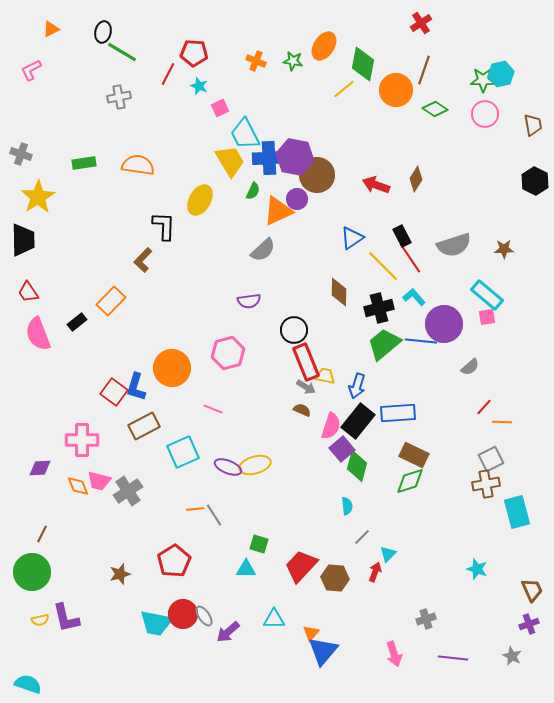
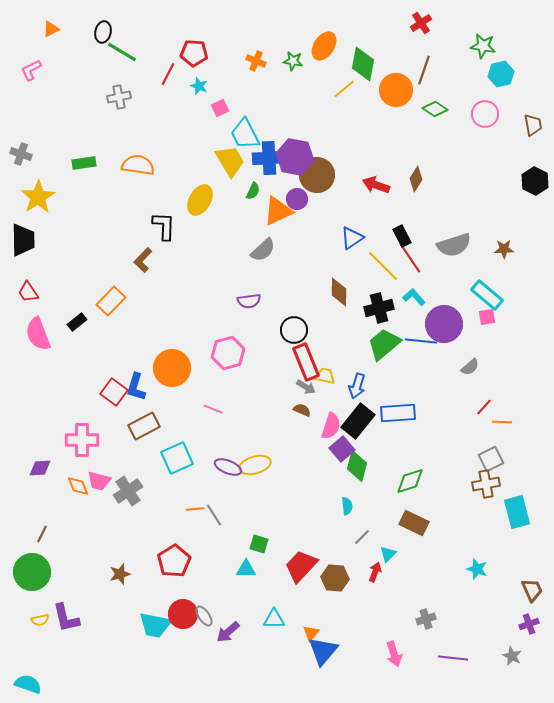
green star at (483, 80): moved 34 px up; rotated 10 degrees clockwise
cyan square at (183, 452): moved 6 px left, 6 px down
brown rectangle at (414, 455): moved 68 px down
cyan trapezoid at (156, 623): moved 1 px left, 2 px down
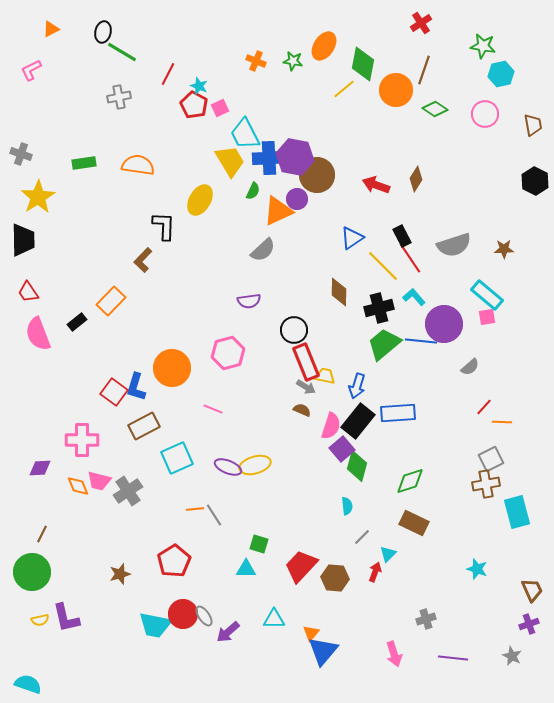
red pentagon at (194, 53): moved 52 px down; rotated 24 degrees clockwise
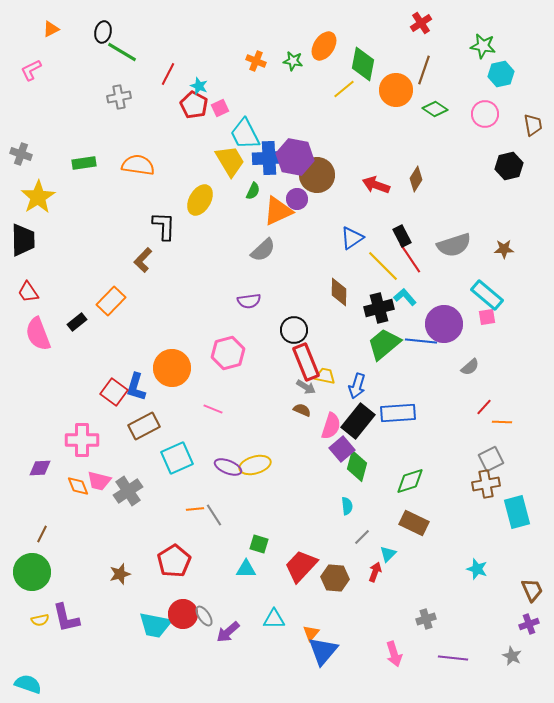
black hexagon at (535, 181): moved 26 px left, 15 px up; rotated 20 degrees clockwise
cyan L-shape at (414, 297): moved 9 px left
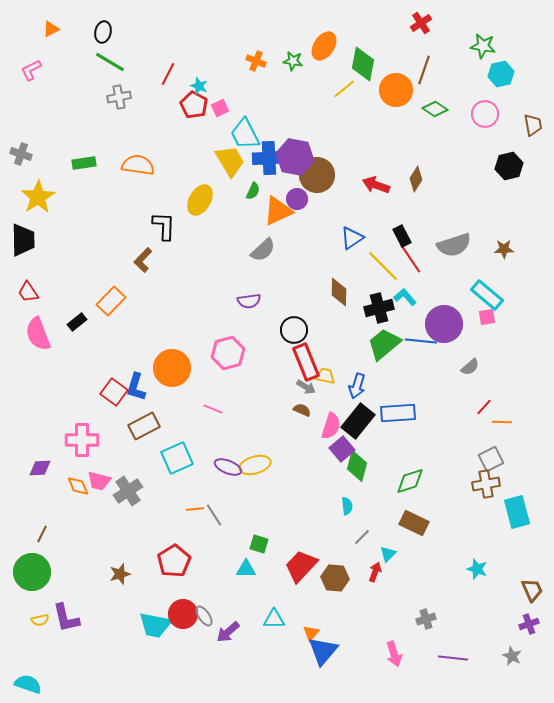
green line at (122, 52): moved 12 px left, 10 px down
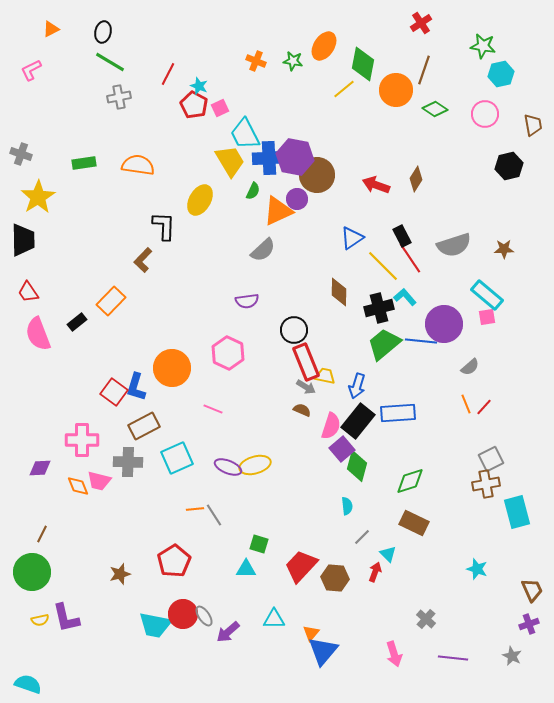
purple semicircle at (249, 301): moved 2 px left
pink hexagon at (228, 353): rotated 20 degrees counterclockwise
orange line at (502, 422): moved 36 px left, 18 px up; rotated 66 degrees clockwise
gray cross at (128, 491): moved 29 px up; rotated 36 degrees clockwise
cyan triangle at (388, 554): rotated 30 degrees counterclockwise
gray cross at (426, 619): rotated 30 degrees counterclockwise
